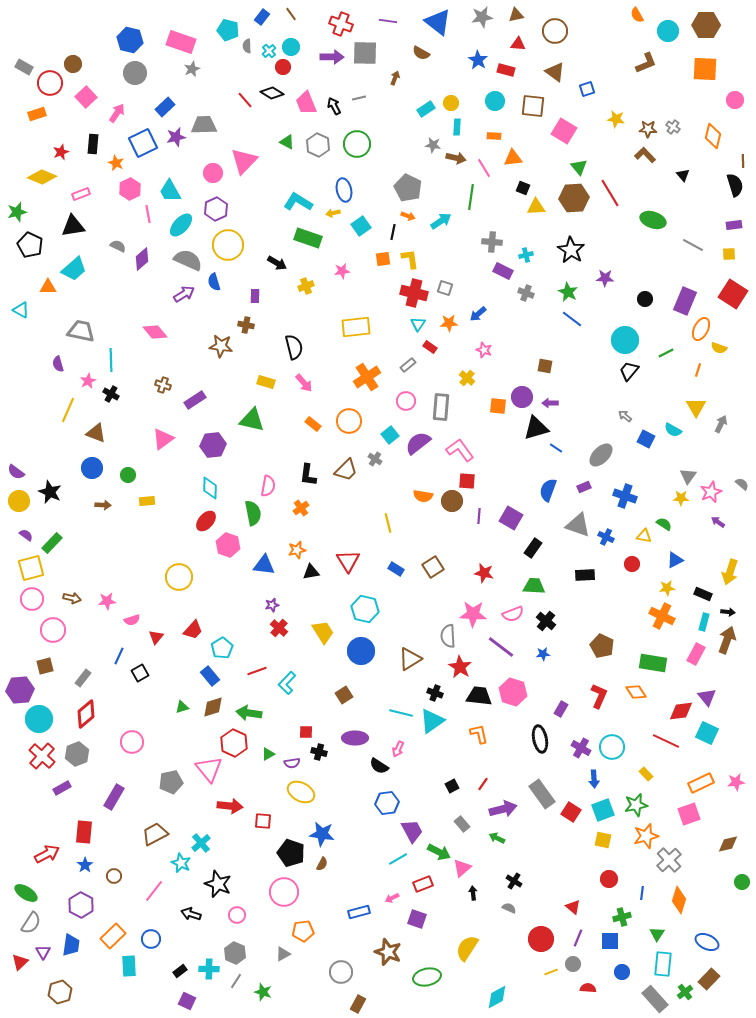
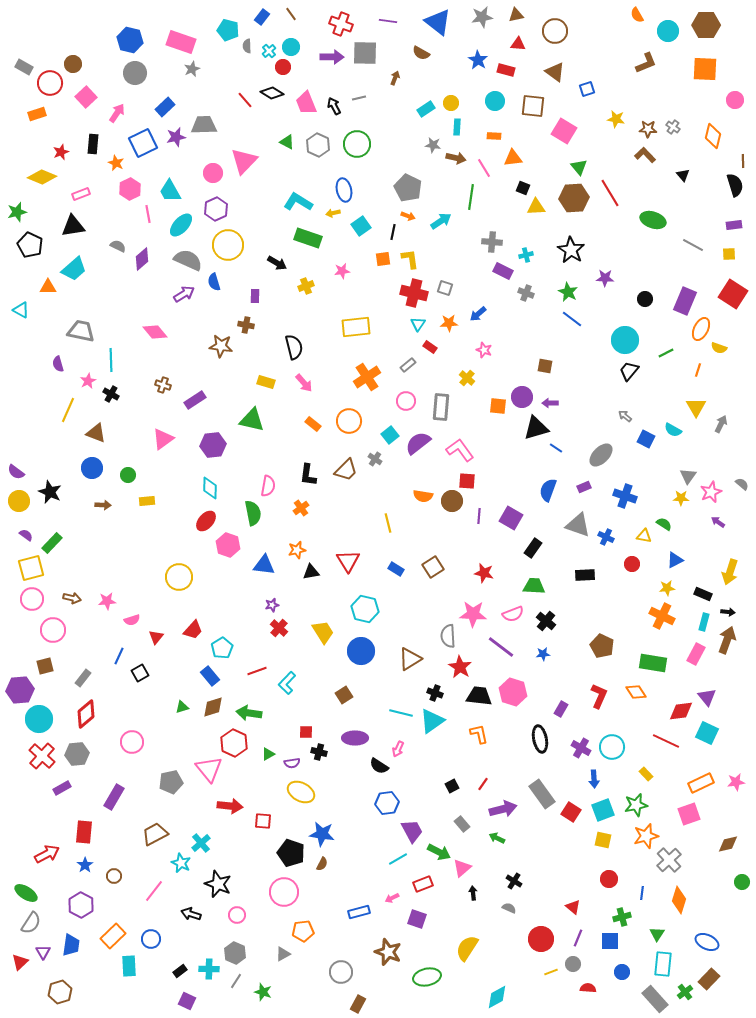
gray hexagon at (77, 754): rotated 15 degrees clockwise
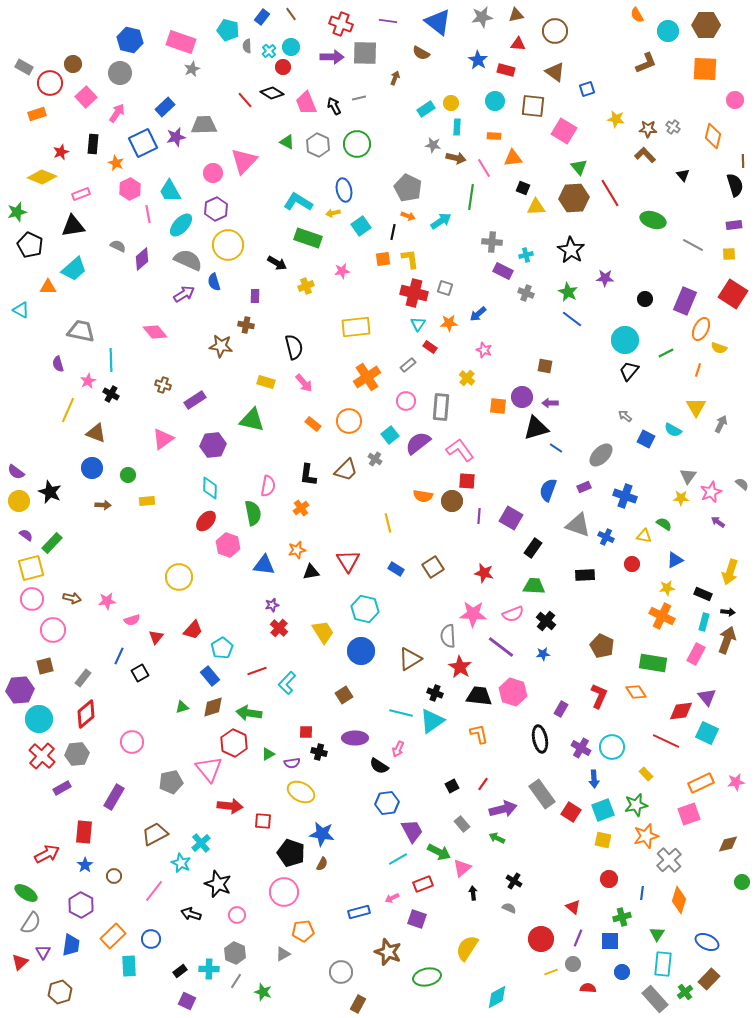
gray circle at (135, 73): moved 15 px left
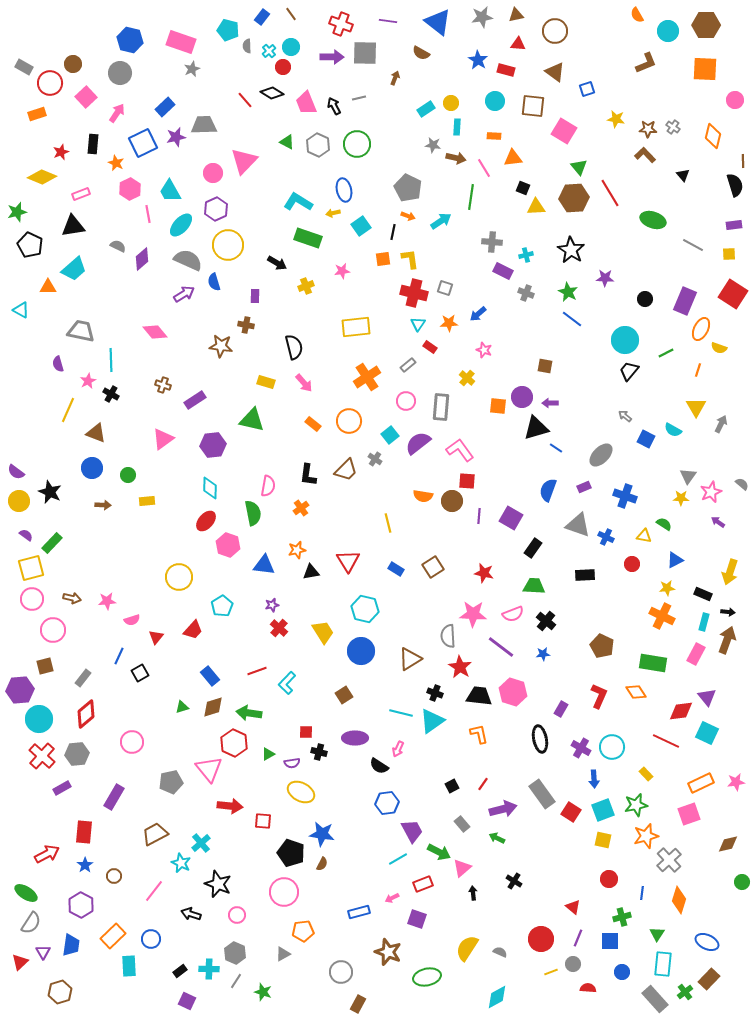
cyan pentagon at (222, 648): moved 42 px up
gray semicircle at (509, 908): moved 9 px left, 44 px down
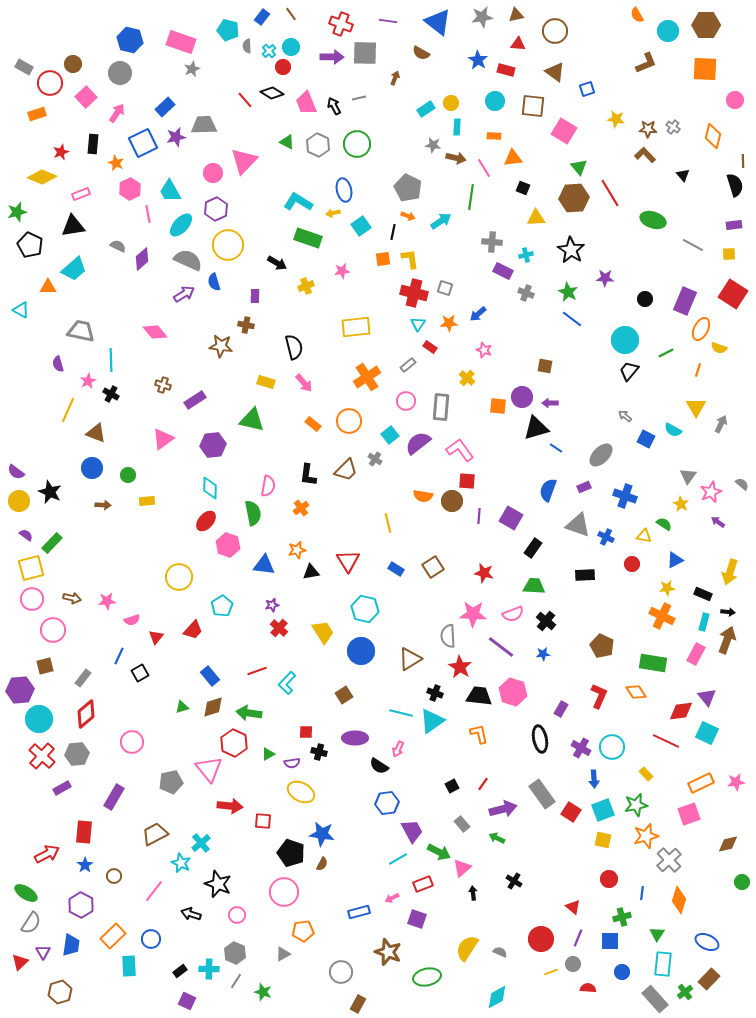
yellow triangle at (536, 207): moved 11 px down
yellow star at (681, 498): moved 6 px down; rotated 28 degrees clockwise
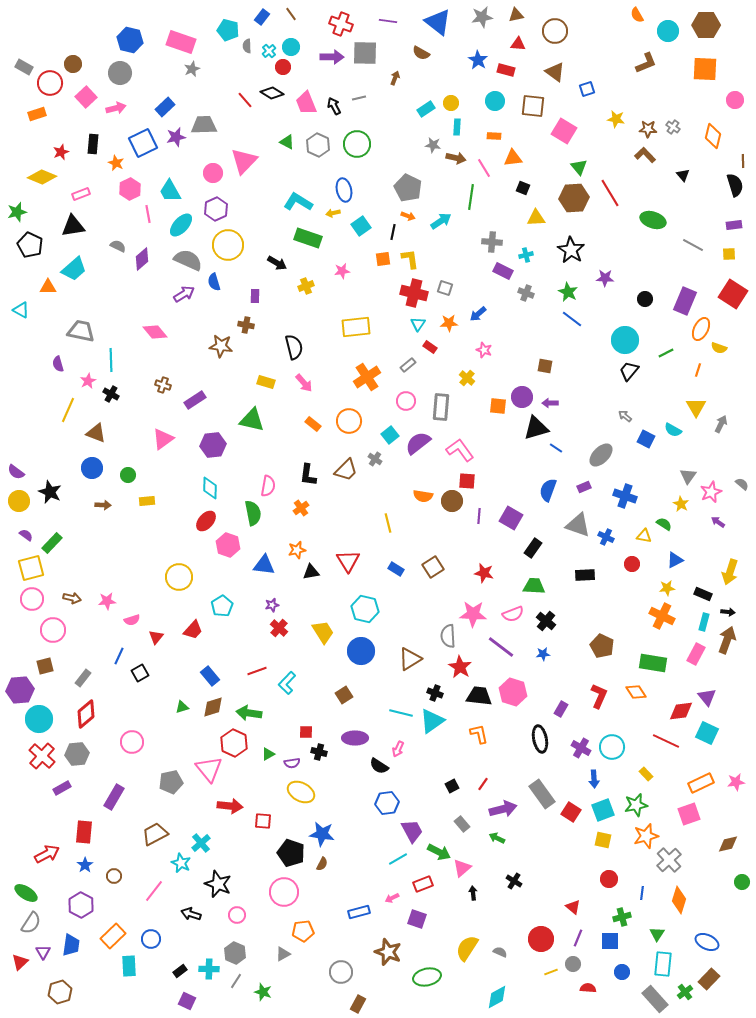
pink arrow at (117, 113): moved 1 px left, 5 px up; rotated 42 degrees clockwise
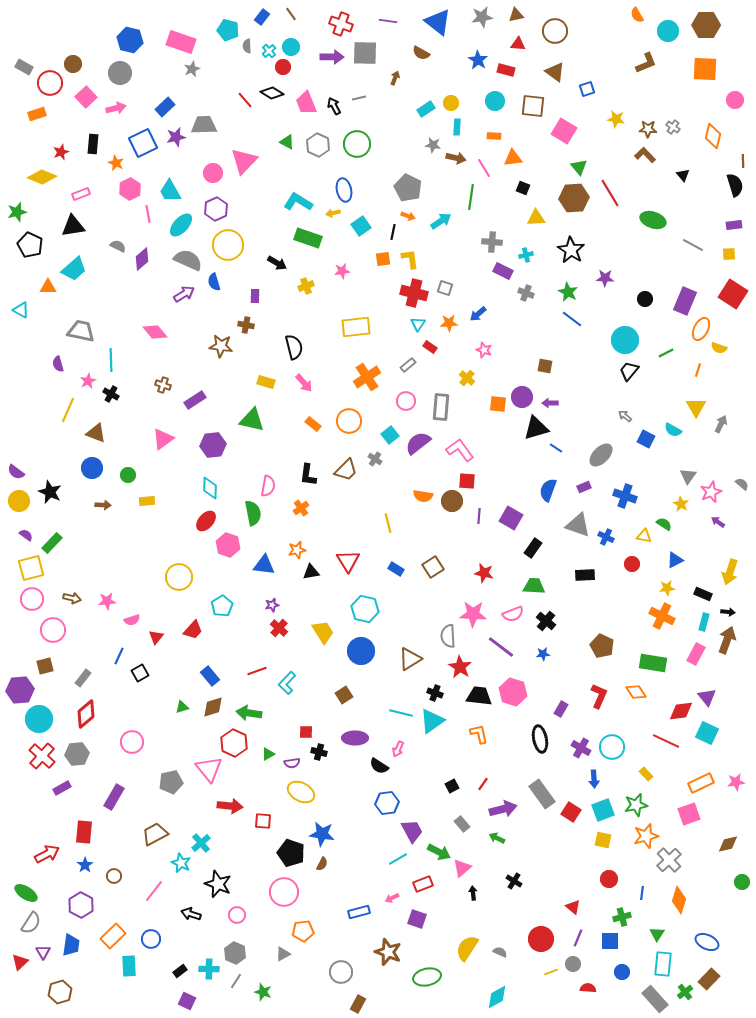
orange square at (498, 406): moved 2 px up
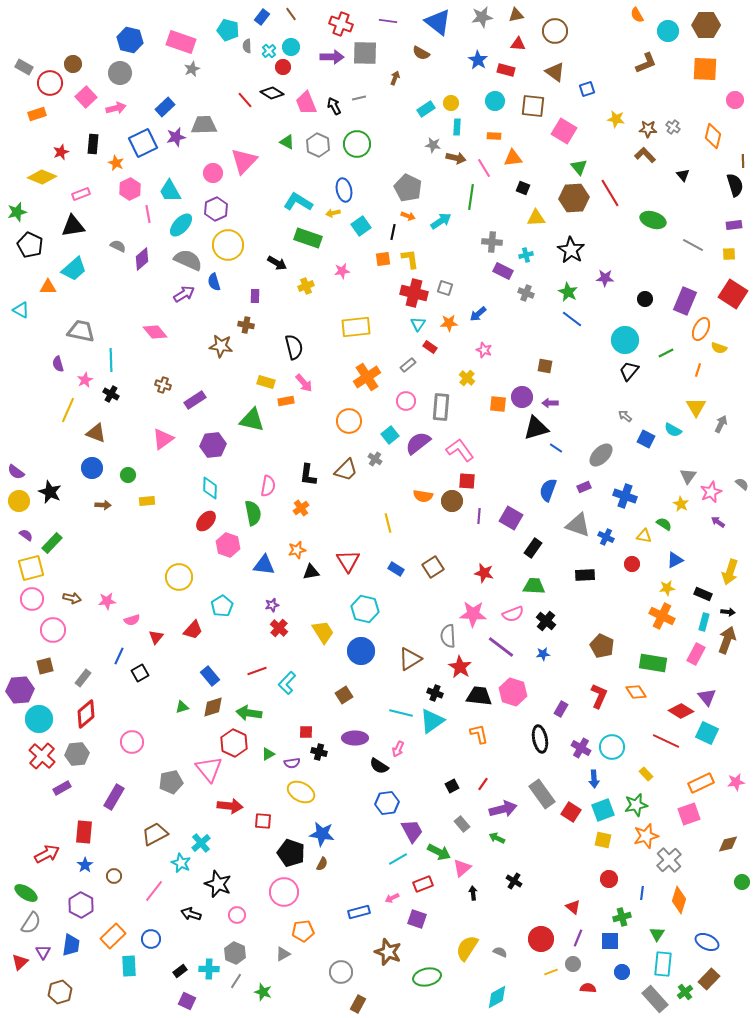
pink star at (88, 381): moved 3 px left, 1 px up
orange rectangle at (313, 424): moved 27 px left, 23 px up; rotated 49 degrees counterclockwise
red diamond at (681, 711): rotated 40 degrees clockwise
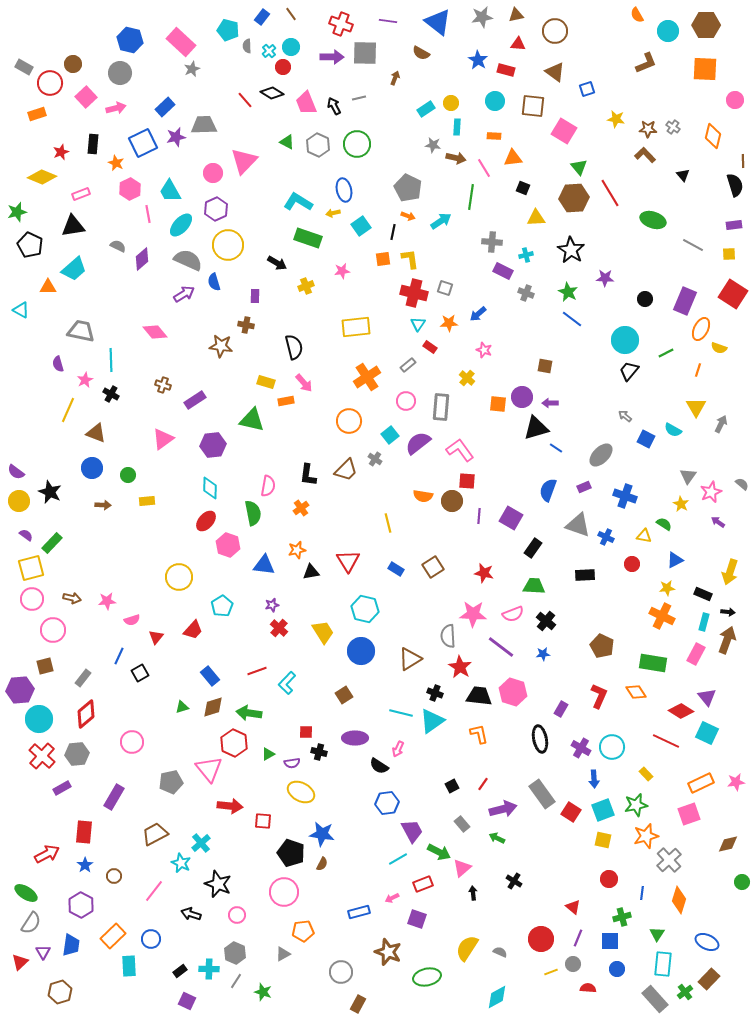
pink rectangle at (181, 42): rotated 24 degrees clockwise
blue circle at (622, 972): moved 5 px left, 3 px up
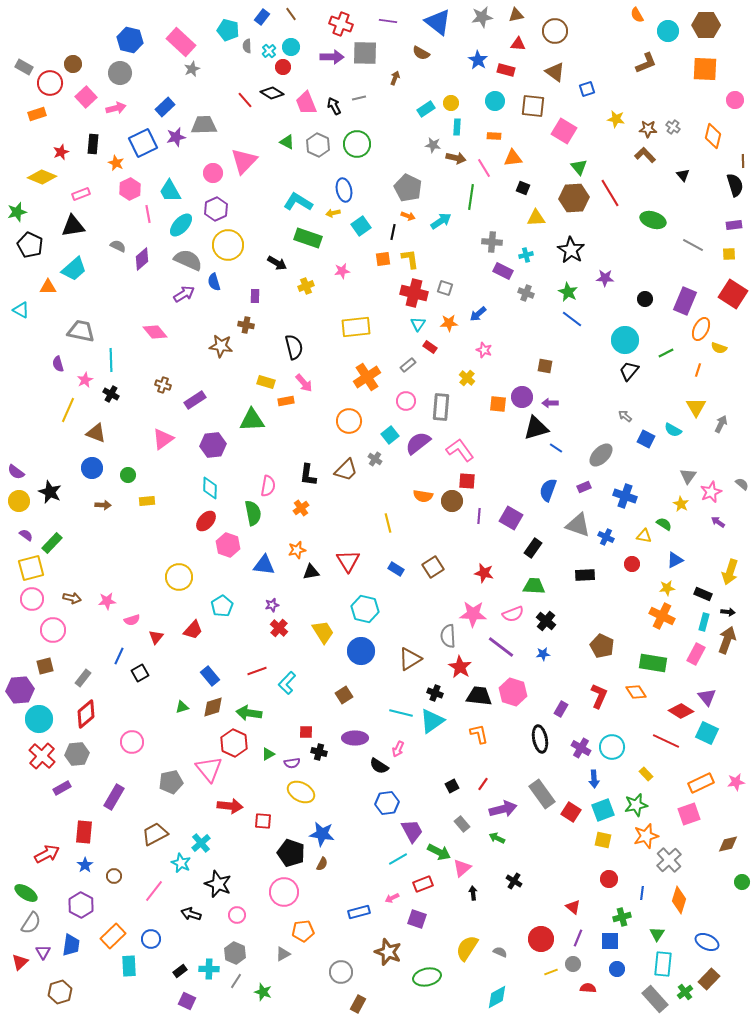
green triangle at (252, 420): rotated 16 degrees counterclockwise
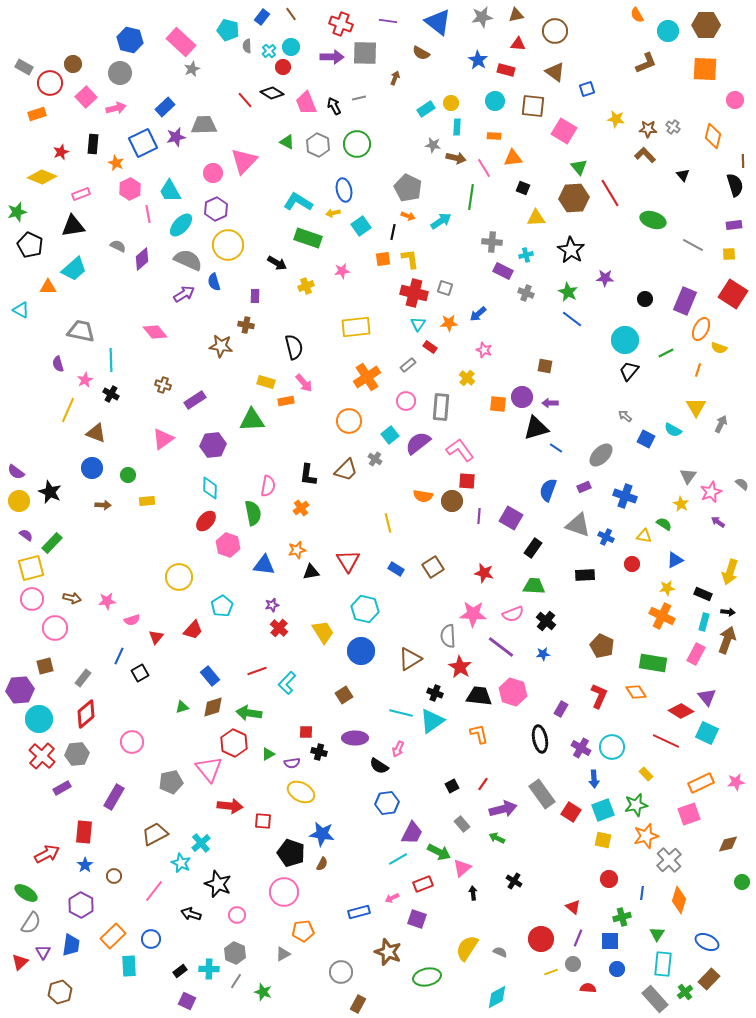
pink circle at (53, 630): moved 2 px right, 2 px up
purple trapezoid at (412, 831): moved 2 px down; rotated 55 degrees clockwise
